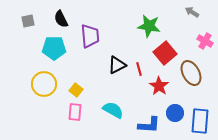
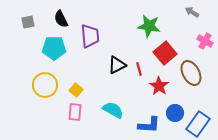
gray square: moved 1 px down
yellow circle: moved 1 px right, 1 px down
blue rectangle: moved 2 px left, 3 px down; rotated 30 degrees clockwise
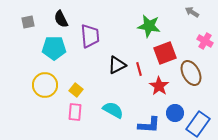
red square: rotated 20 degrees clockwise
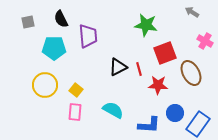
green star: moved 3 px left, 1 px up
purple trapezoid: moved 2 px left
black triangle: moved 1 px right, 2 px down
red star: moved 1 px left, 1 px up; rotated 30 degrees counterclockwise
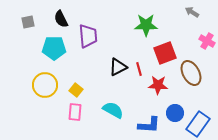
green star: rotated 10 degrees counterclockwise
pink cross: moved 2 px right
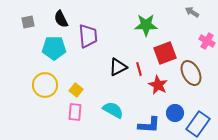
red star: rotated 24 degrees clockwise
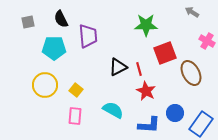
red star: moved 12 px left, 6 px down
pink rectangle: moved 4 px down
blue rectangle: moved 3 px right
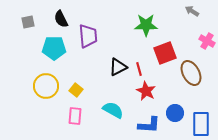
gray arrow: moved 1 px up
yellow circle: moved 1 px right, 1 px down
blue rectangle: rotated 35 degrees counterclockwise
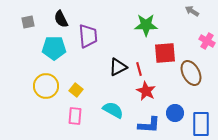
red square: rotated 15 degrees clockwise
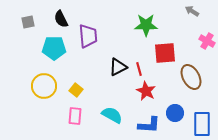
brown ellipse: moved 4 px down
yellow circle: moved 2 px left
cyan semicircle: moved 1 px left, 5 px down
blue rectangle: moved 1 px right
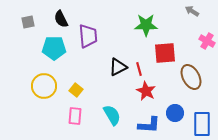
cyan semicircle: rotated 30 degrees clockwise
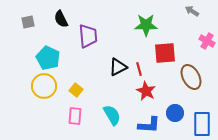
cyan pentagon: moved 6 px left, 10 px down; rotated 25 degrees clockwise
